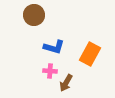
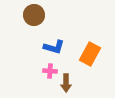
brown arrow: rotated 30 degrees counterclockwise
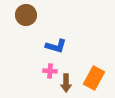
brown circle: moved 8 px left
blue L-shape: moved 2 px right, 1 px up
orange rectangle: moved 4 px right, 24 px down
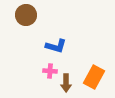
orange rectangle: moved 1 px up
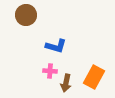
brown arrow: rotated 12 degrees clockwise
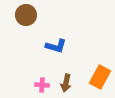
pink cross: moved 8 px left, 14 px down
orange rectangle: moved 6 px right
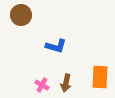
brown circle: moved 5 px left
orange rectangle: rotated 25 degrees counterclockwise
pink cross: rotated 24 degrees clockwise
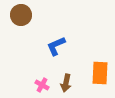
blue L-shape: rotated 140 degrees clockwise
orange rectangle: moved 4 px up
